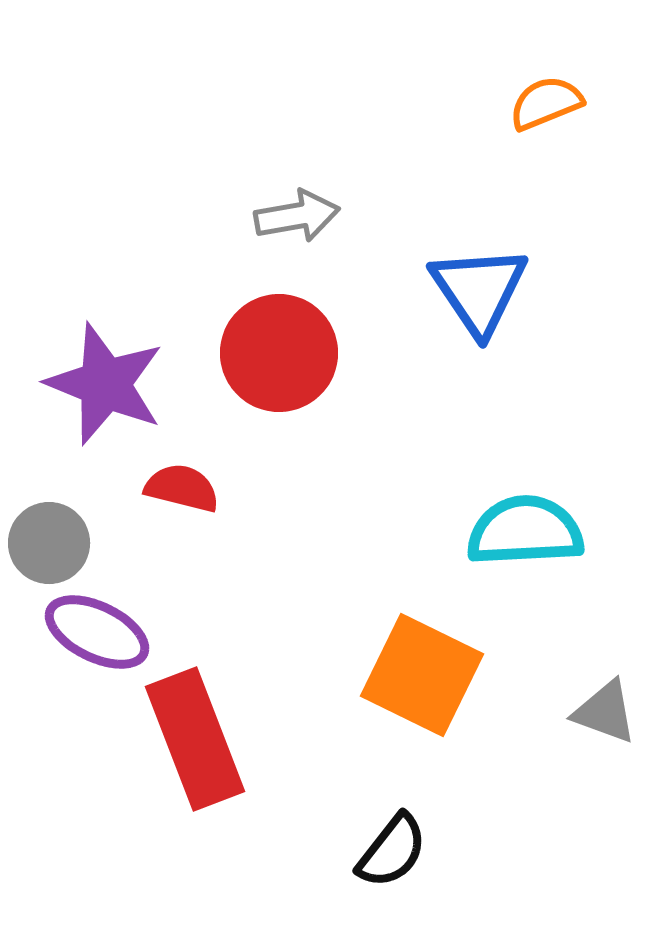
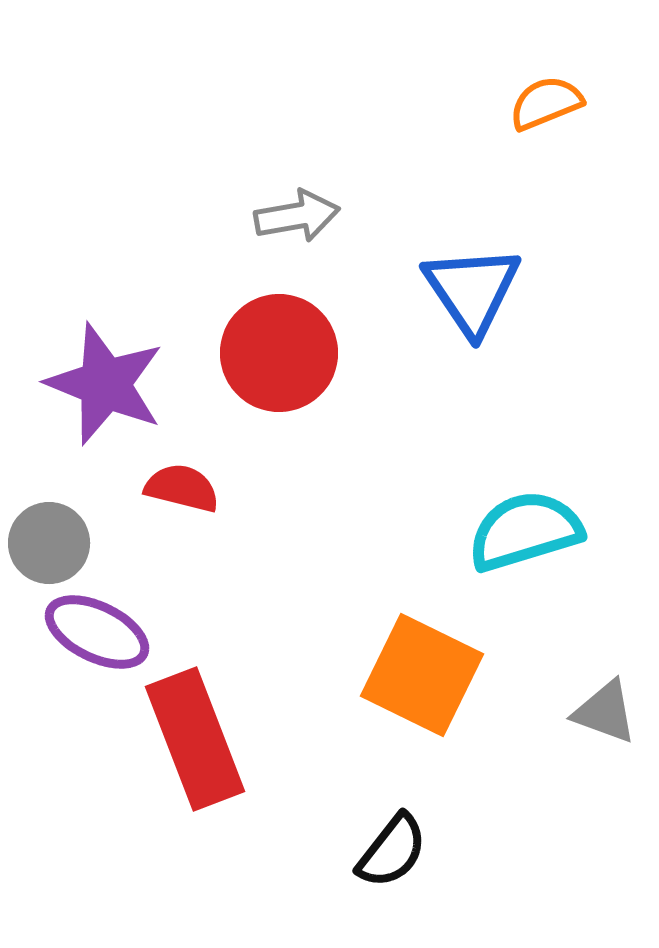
blue triangle: moved 7 px left
cyan semicircle: rotated 14 degrees counterclockwise
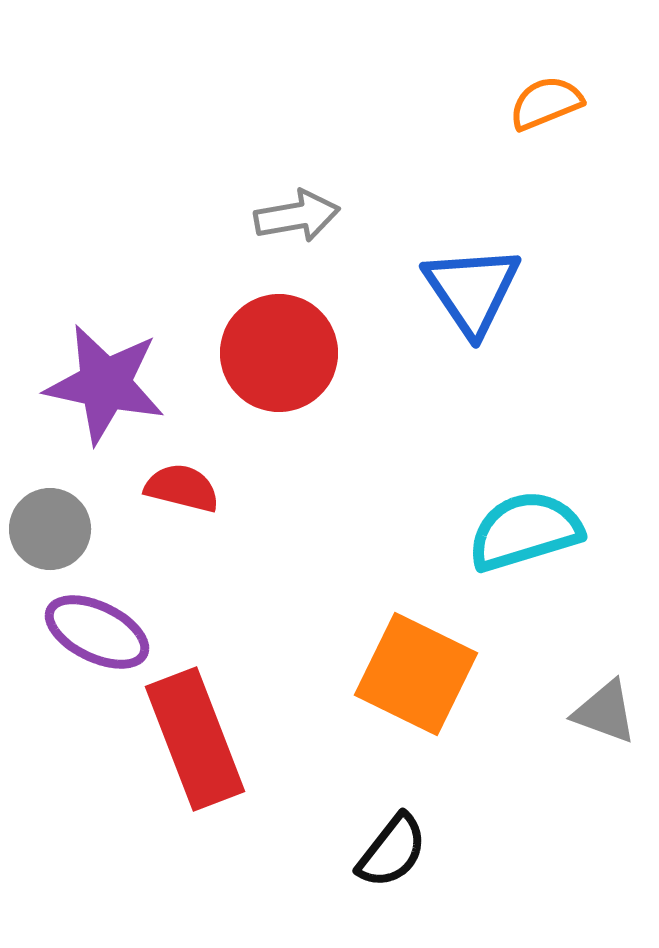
purple star: rotated 10 degrees counterclockwise
gray circle: moved 1 px right, 14 px up
orange square: moved 6 px left, 1 px up
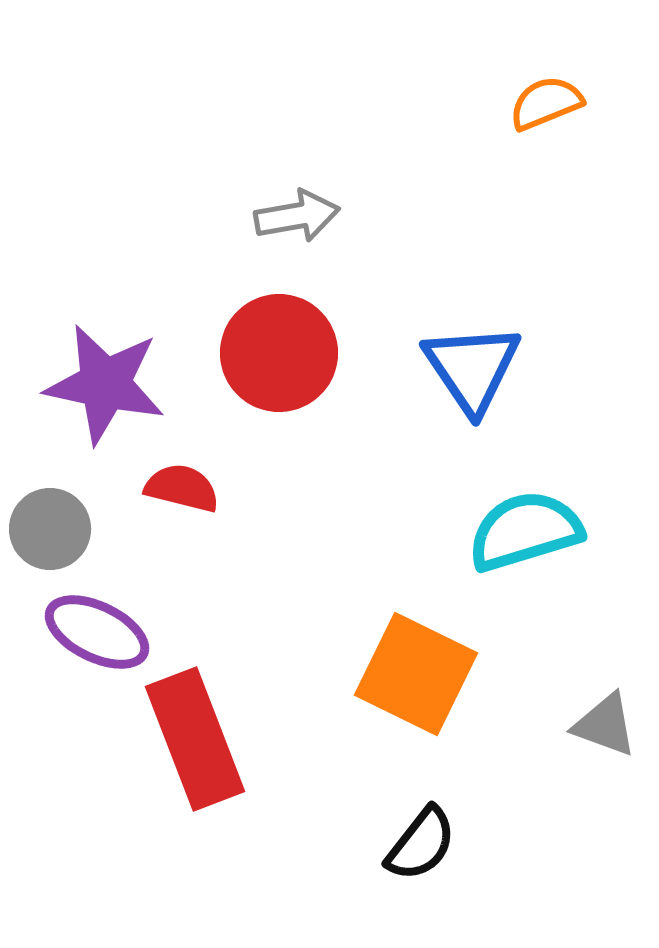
blue triangle: moved 78 px down
gray triangle: moved 13 px down
black semicircle: moved 29 px right, 7 px up
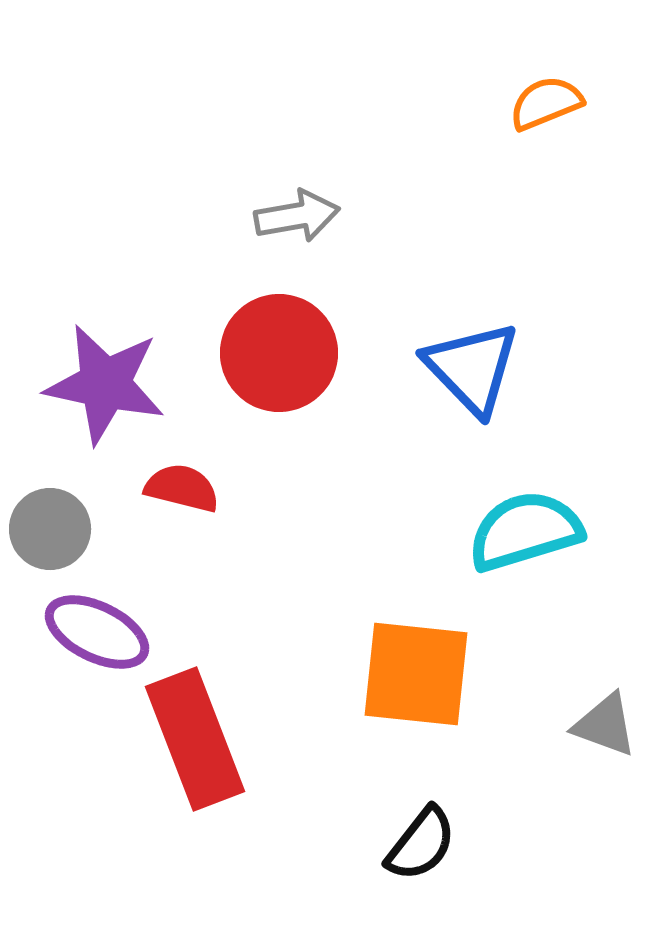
blue triangle: rotated 10 degrees counterclockwise
orange square: rotated 20 degrees counterclockwise
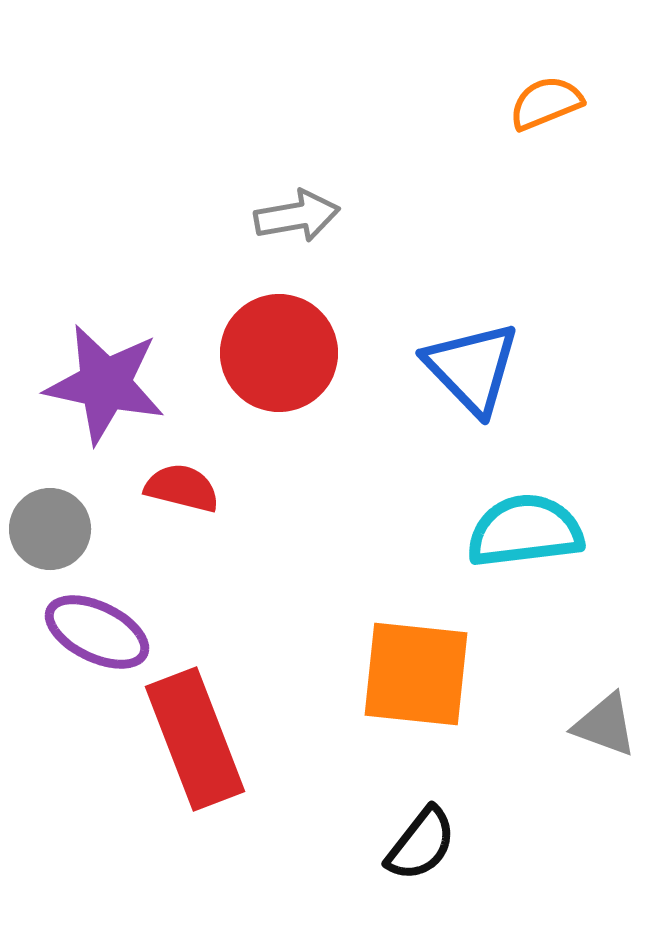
cyan semicircle: rotated 10 degrees clockwise
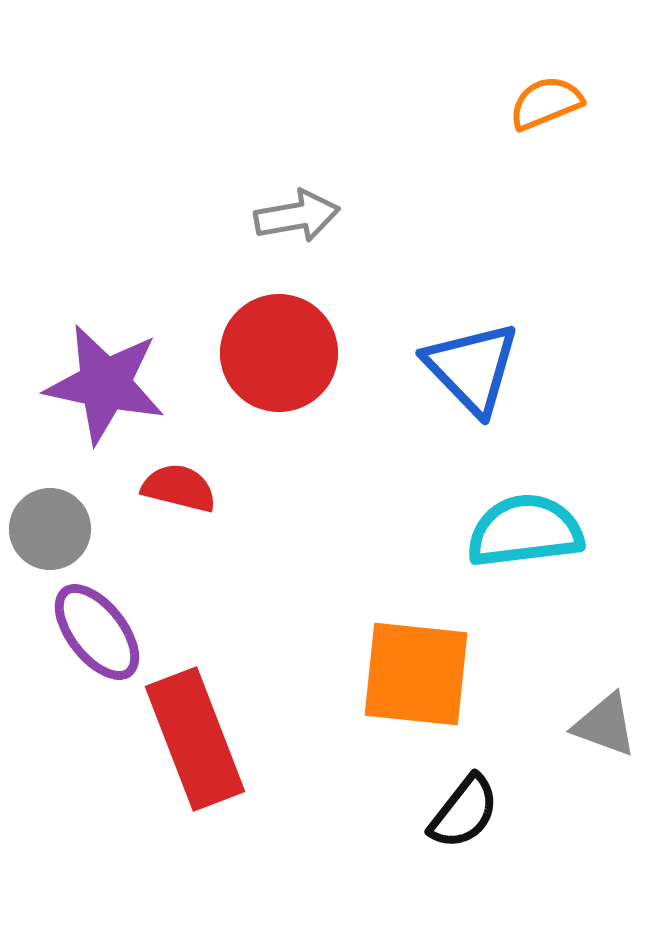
red semicircle: moved 3 px left
purple ellipse: rotated 26 degrees clockwise
black semicircle: moved 43 px right, 32 px up
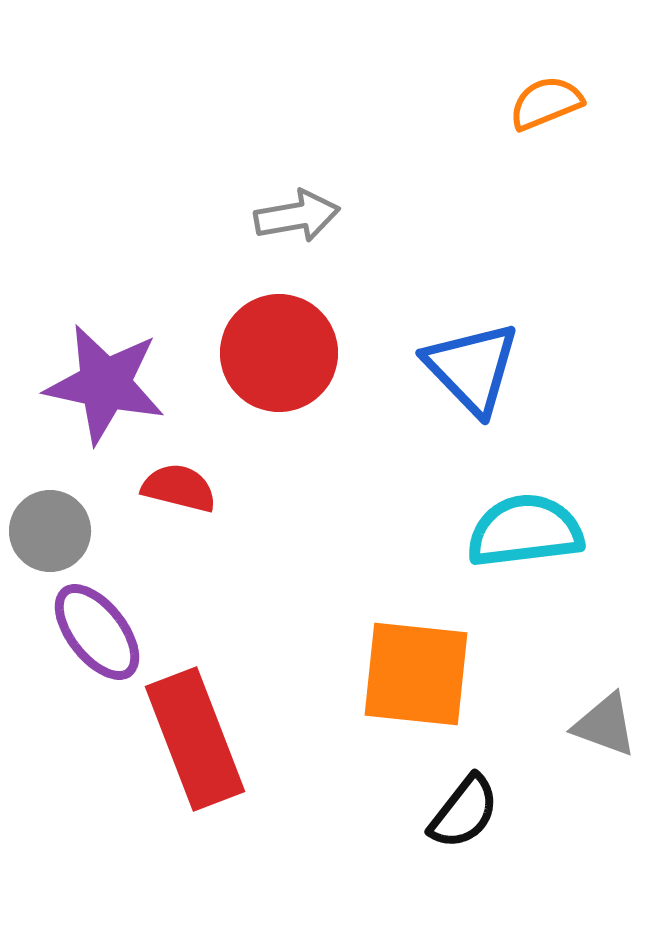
gray circle: moved 2 px down
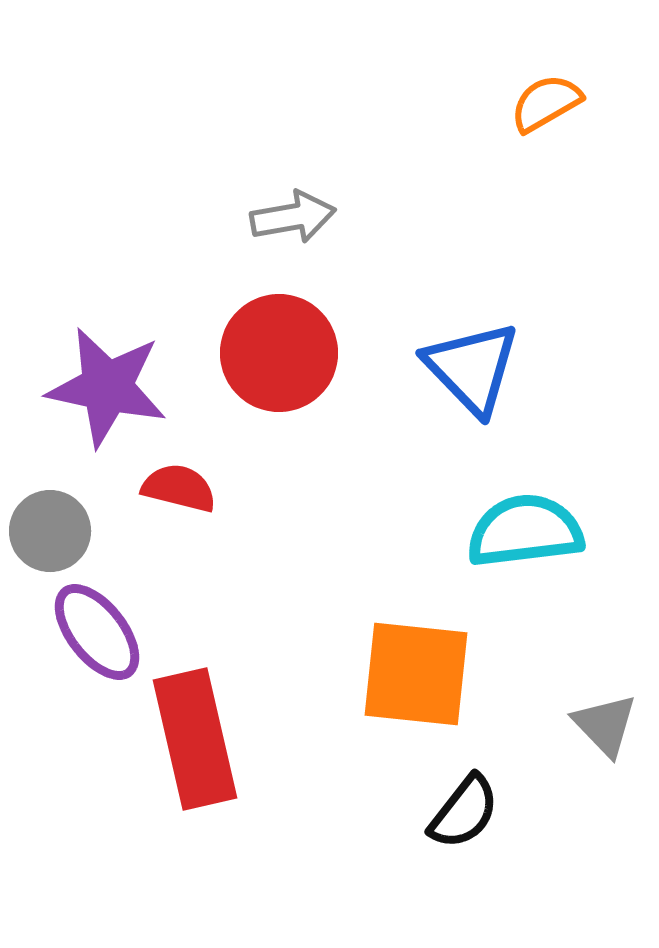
orange semicircle: rotated 8 degrees counterclockwise
gray arrow: moved 4 px left, 1 px down
purple star: moved 2 px right, 3 px down
gray triangle: rotated 26 degrees clockwise
red rectangle: rotated 8 degrees clockwise
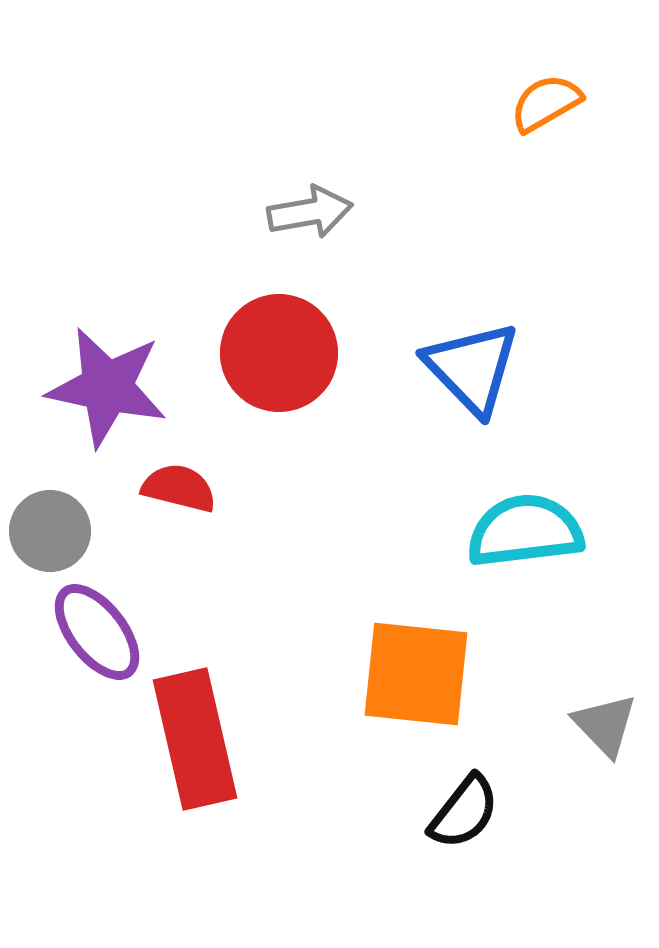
gray arrow: moved 17 px right, 5 px up
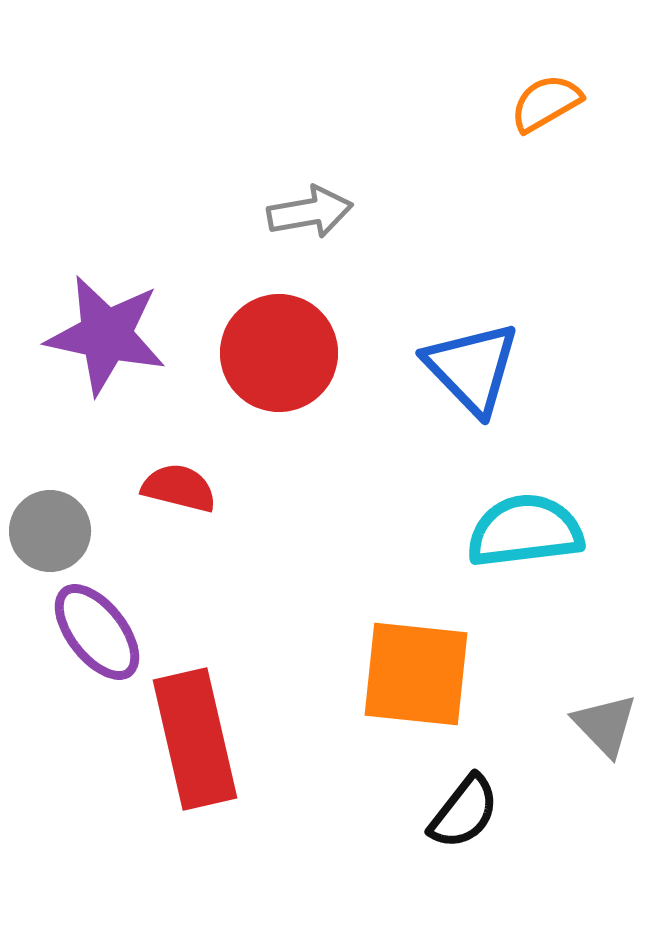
purple star: moved 1 px left, 52 px up
